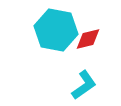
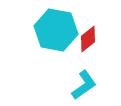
red diamond: rotated 24 degrees counterclockwise
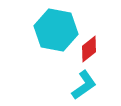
red diamond: moved 1 px right, 10 px down
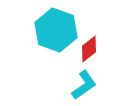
cyan hexagon: rotated 9 degrees clockwise
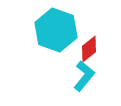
cyan L-shape: moved 9 px up; rotated 16 degrees counterclockwise
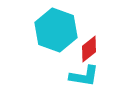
cyan L-shape: rotated 60 degrees clockwise
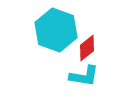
red diamond: moved 2 px left, 1 px up
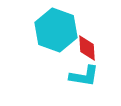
red diamond: rotated 56 degrees counterclockwise
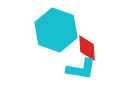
cyan L-shape: moved 3 px left, 7 px up
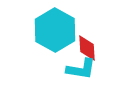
cyan hexagon: moved 1 px left; rotated 9 degrees clockwise
